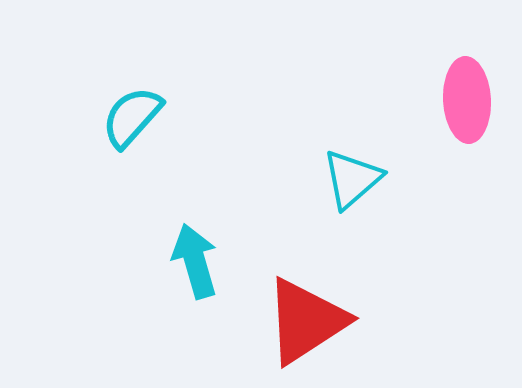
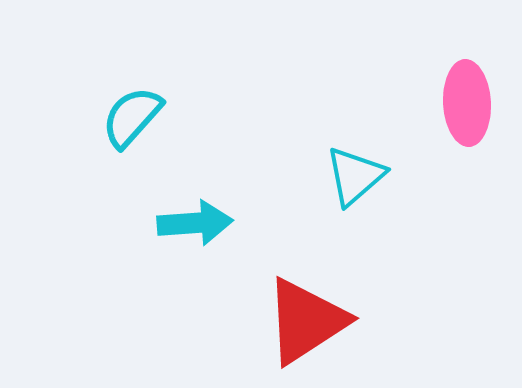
pink ellipse: moved 3 px down
cyan triangle: moved 3 px right, 3 px up
cyan arrow: moved 38 px up; rotated 102 degrees clockwise
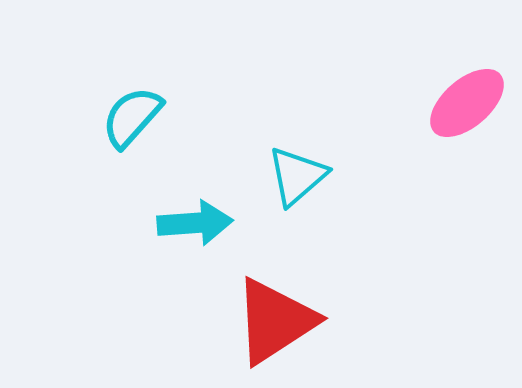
pink ellipse: rotated 52 degrees clockwise
cyan triangle: moved 58 px left
red triangle: moved 31 px left
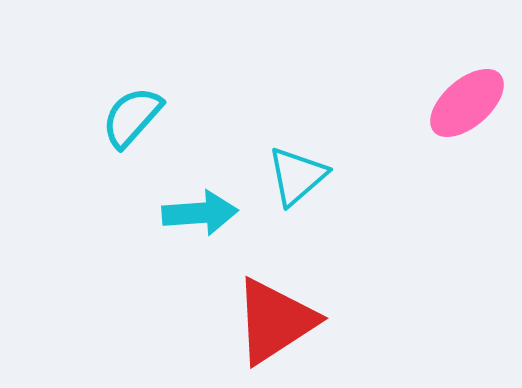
cyan arrow: moved 5 px right, 10 px up
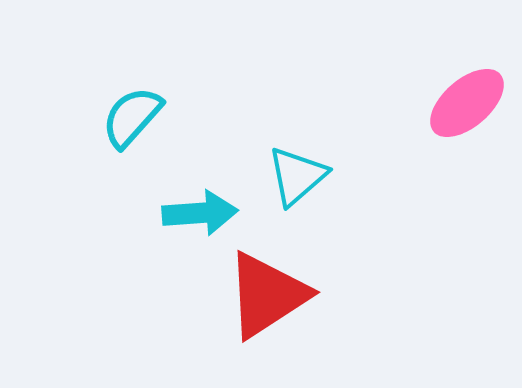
red triangle: moved 8 px left, 26 px up
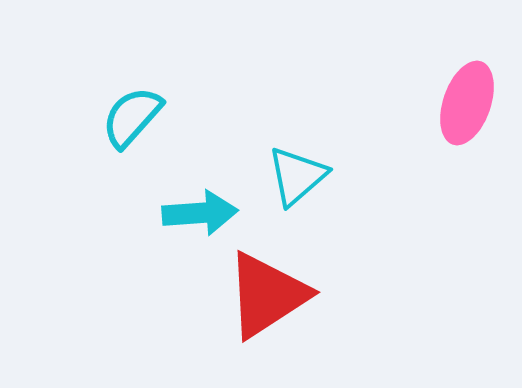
pink ellipse: rotated 30 degrees counterclockwise
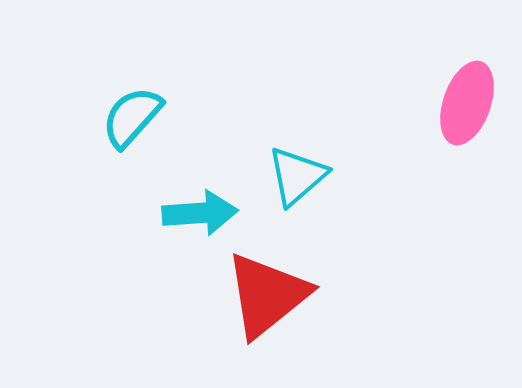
red triangle: rotated 6 degrees counterclockwise
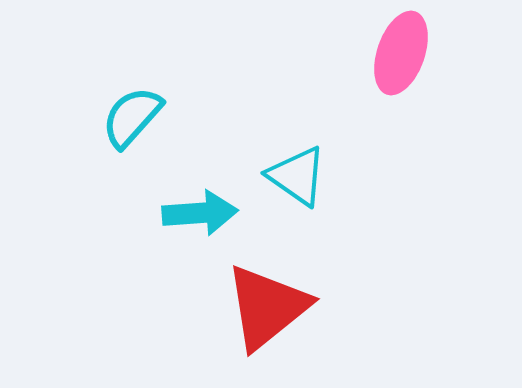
pink ellipse: moved 66 px left, 50 px up
cyan triangle: rotated 44 degrees counterclockwise
red triangle: moved 12 px down
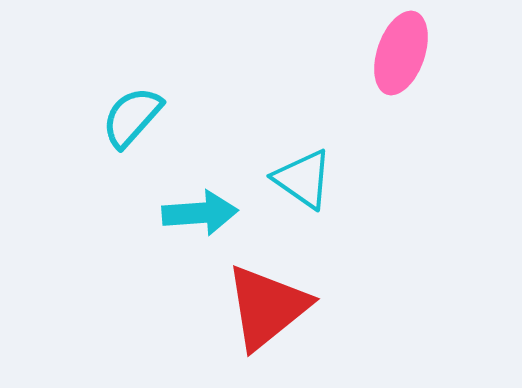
cyan triangle: moved 6 px right, 3 px down
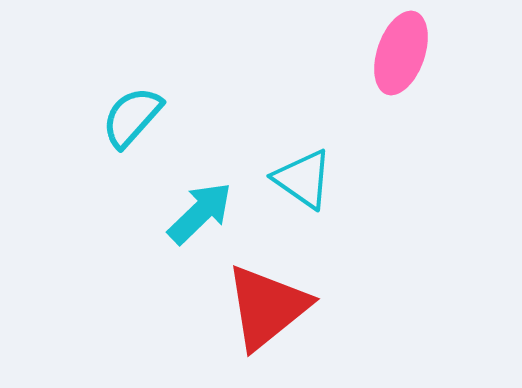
cyan arrow: rotated 40 degrees counterclockwise
